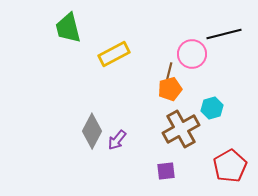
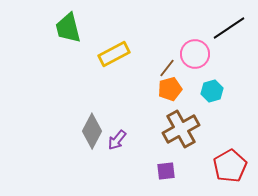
black line: moved 5 px right, 6 px up; rotated 20 degrees counterclockwise
pink circle: moved 3 px right
brown line: moved 2 px left, 4 px up; rotated 24 degrees clockwise
cyan hexagon: moved 17 px up
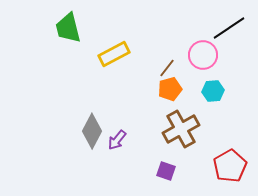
pink circle: moved 8 px right, 1 px down
cyan hexagon: moved 1 px right; rotated 10 degrees clockwise
purple square: rotated 24 degrees clockwise
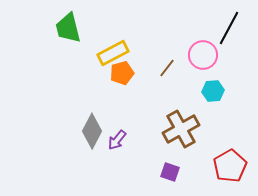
black line: rotated 28 degrees counterclockwise
yellow rectangle: moved 1 px left, 1 px up
orange pentagon: moved 48 px left, 16 px up
purple square: moved 4 px right, 1 px down
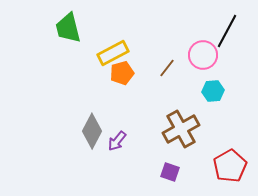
black line: moved 2 px left, 3 px down
purple arrow: moved 1 px down
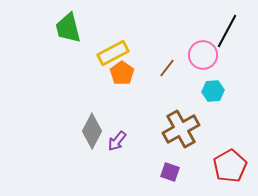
orange pentagon: rotated 20 degrees counterclockwise
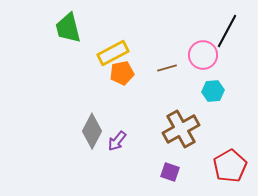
brown line: rotated 36 degrees clockwise
orange pentagon: rotated 25 degrees clockwise
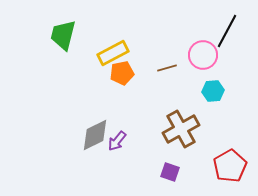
green trapezoid: moved 5 px left, 7 px down; rotated 28 degrees clockwise
gray diamond: moved 3 px right, 4 px down; rotated 36 degrees clockwise
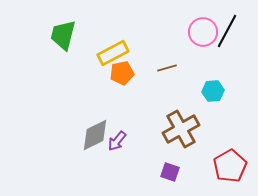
pink circle: moved 23 px up
